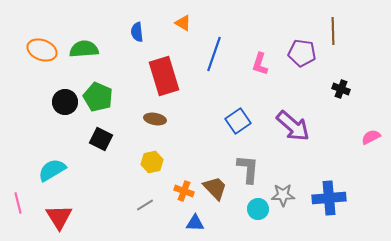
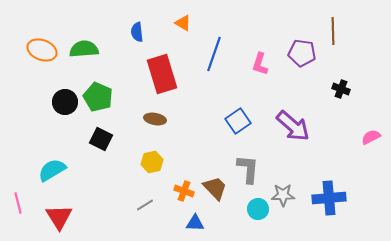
red rectangle: moved 2 px left, 2 px up
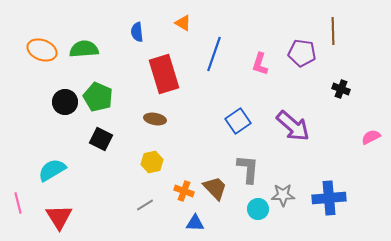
red rectangle: moved 2 px right
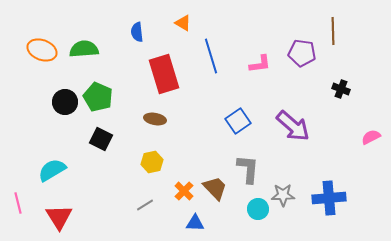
blue line: moved 3 px left, 2 px down; rotated 36 degrees counterclockwise
pink L-shape: rotated 115 degrees counterclockwise
orange cross: rotated 24 degrees clockwise
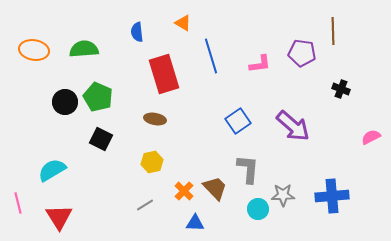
orange ellipse: moved 8 px left; rotated 12 degrees counterclockwise
blue cross: moved 3 px right, 2 px up
